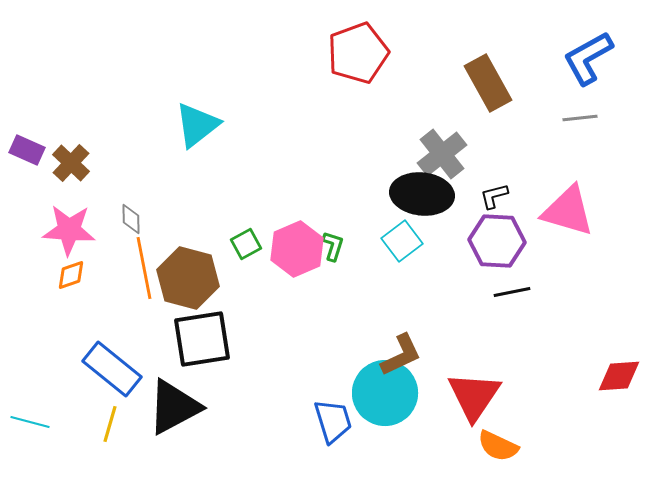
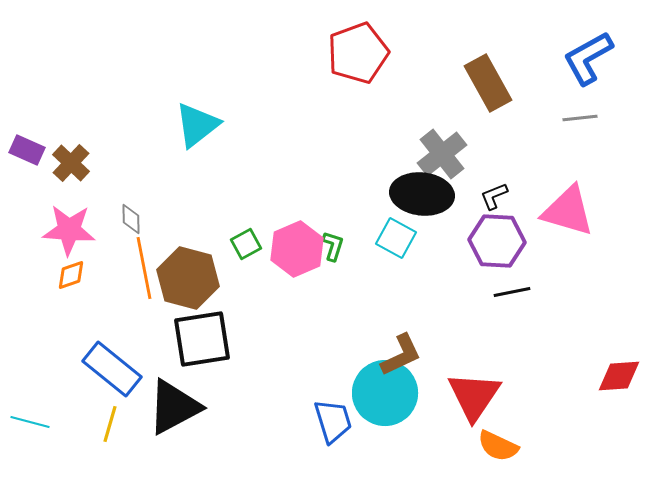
black L-shape: rotated 8 degrees counterclockwise
cyan square: moved 6 px left, 3 px up; rotated 24 degrees counterclockwise
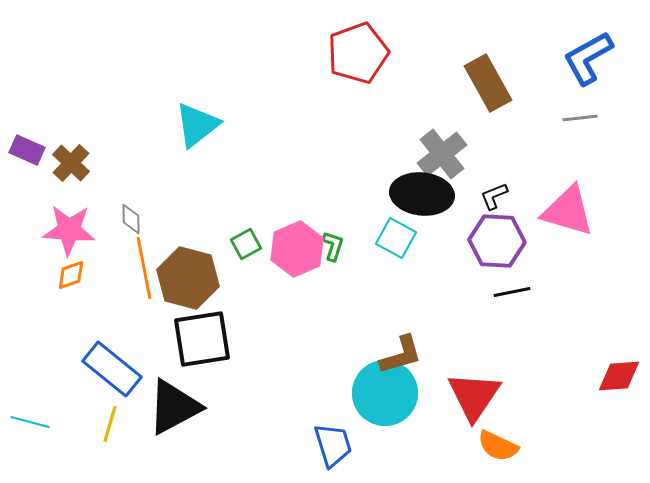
brown L-shape: rotated 9 degrees clockwise
blue trapezoid: moved 24 px down
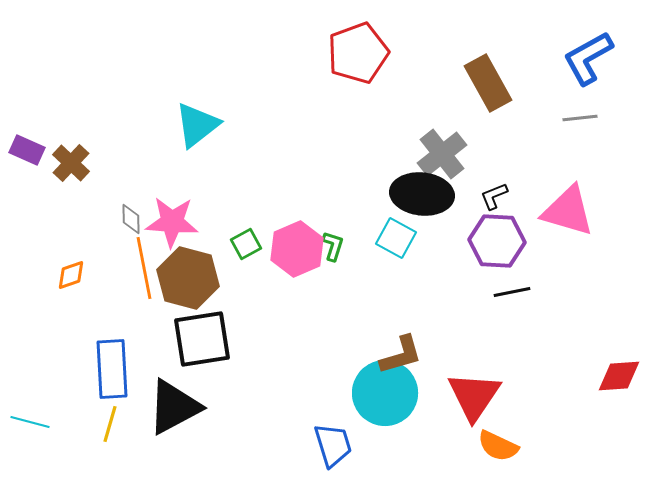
pink star: moved 103 px right, 8 px up
blue rectangle: rotated 48 degrees clockwise
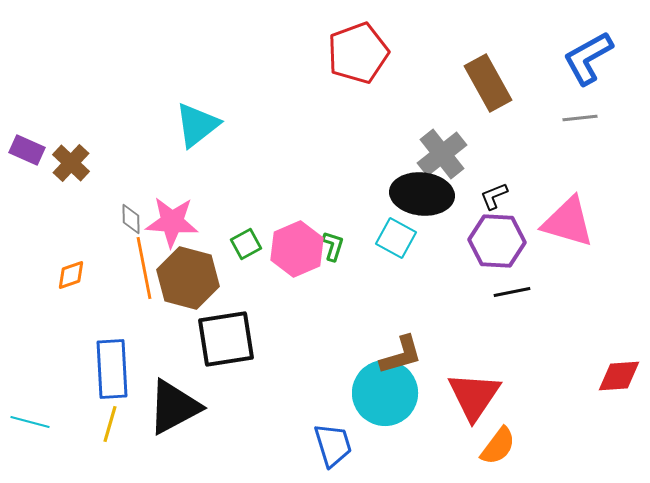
pink triangle: moved 11 px down
black square: moved 24 px right
orange semicircle: rotated 78 degrees counterclockwise
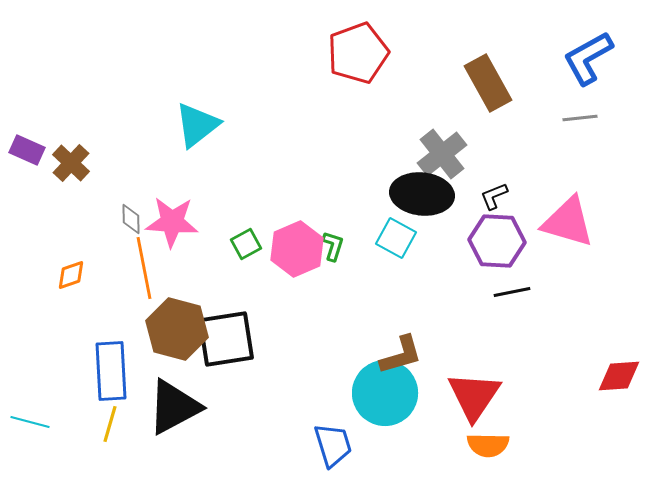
brown hexagon: moved 11 px left, 51 px down
blue rectangle: moved 1 px left, 2 px down
orange semicircle: moved 10 px left, 1 px up; rotated 54 degrees clockwise
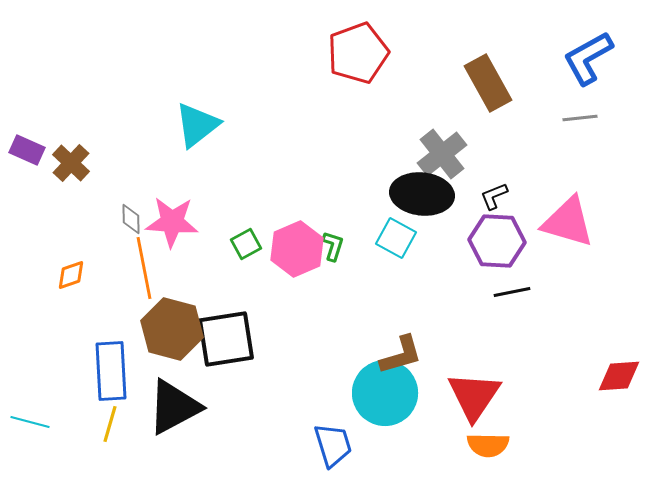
brown hexagon: moved 5 px left
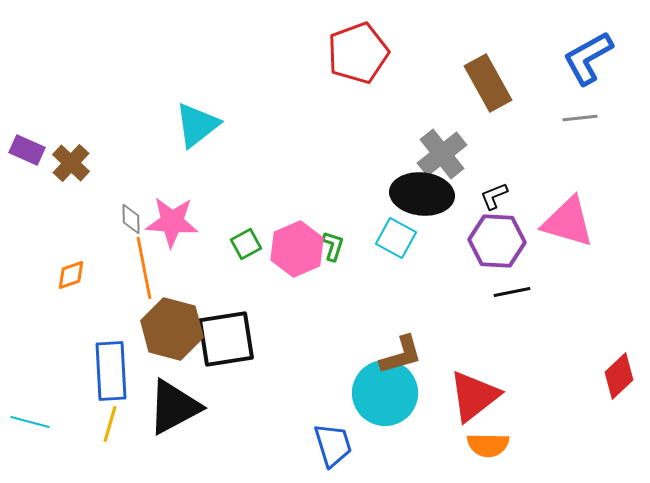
red diamond: rotated 39 degrees counterclockwise
red triangle: rotated 18 degrees clockwise
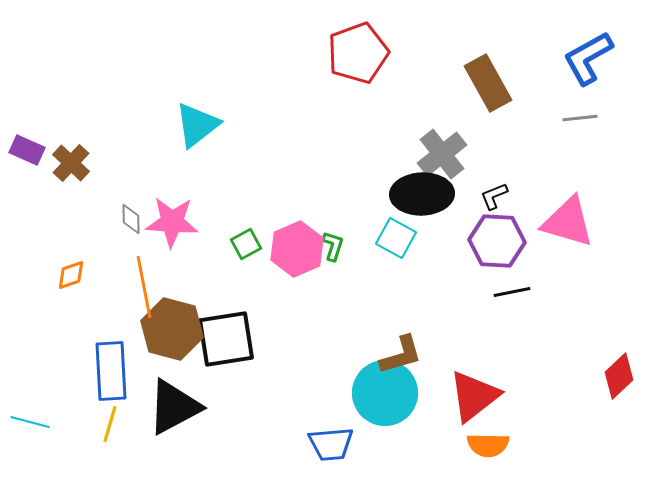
black ellipse: rotated 8 degrees counterclockwise
orange line: moved 19 px down
blue trapezoid: moved 2 px left, 1 px up; rotated 102 degrees clockwise
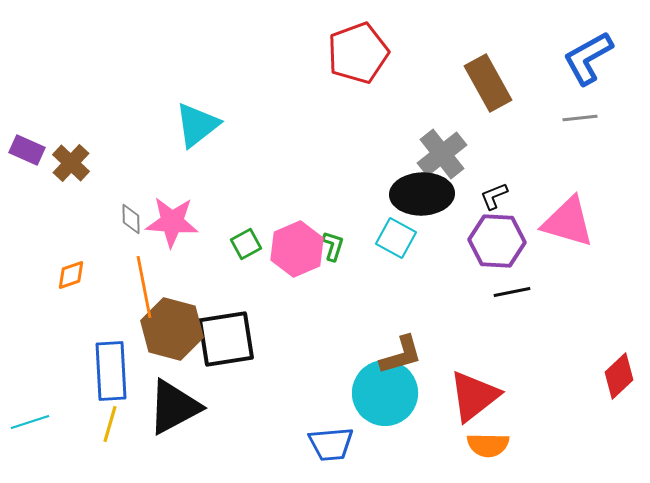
cyan line: rotated 33 degrees counterclockwise
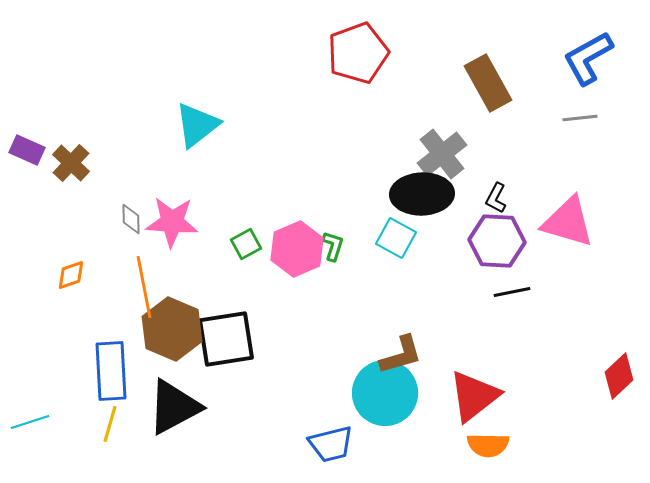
black L-shape: moved 2 px right, 2 px down; rotated 40 degrees counterclockwise
brown hexagon: rotated 8 degrees clockwise
blue trapezoid: rotated 9 degrees counterclockwise
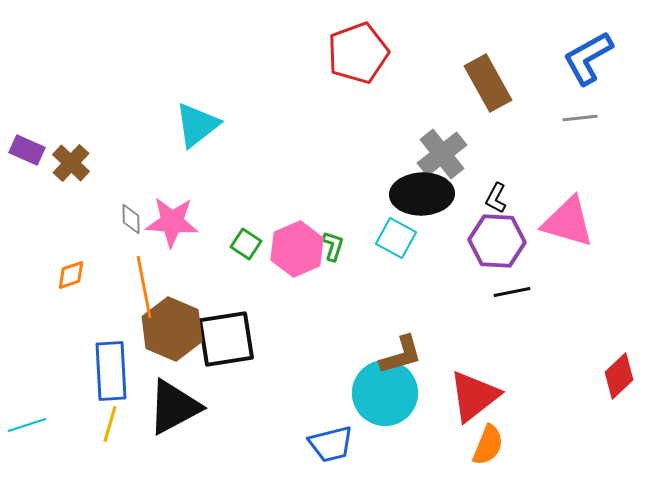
green square: rotated 28 degrees counterclockwise
cyan line: moved 3 px left, 3 px down
orange semicircle: rotated 69 degrees counterclockwise
